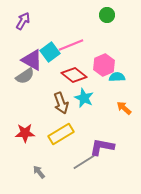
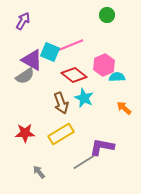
cyan square: rotated 30 degrees counterclockwise
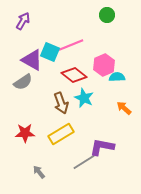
gray semicircle: moved 2 px left, 6 px down
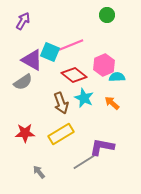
orange arrow: moved 12 px left, 5 px up
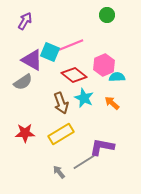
purple arrow: moved 2 px right
gray arrow: moved 20 px right
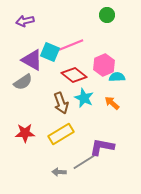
purple arrow: rotated 132 degrees counterclockwise
gray arrow: rotated 48 degrees counterclockwise
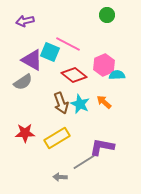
pink line: moved 3 px left, 1 px up; rotated 50 degrees clockwise
cyan semicircle: moved 2 px up
cyan star: moved 4 px left, 6 px down
orange arrow: moved 8 px left, 1 px up
yellow rectangle: moved 4 px left, 4 px down
gray arrow: moved 1 px right, 5 px down
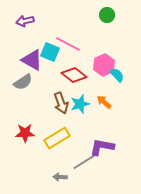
cyan semicircle: rotated 49 degrees clockwise
cyan star: rotated 30 degrees clockwise
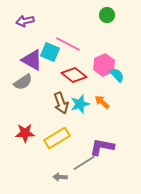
orange arrow: moved 2 px left
gray line: moved 1 px down
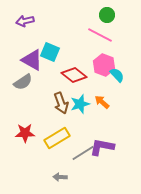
pink line: moved 32 px right, 9 px up
pink hexagon: rotated 15 degrees counterclockwise
gray line: moved 1 px left, 10 px up
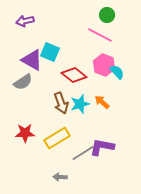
cyan semicircle: moved 3 px up
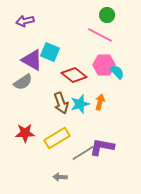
pink hexagon: rotated 20 degrees counterclockwise
orange arrow: moved 2 px left; rotated 63 degrees clockwise
